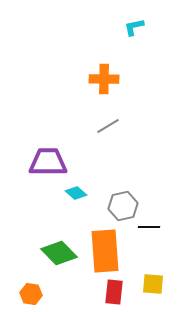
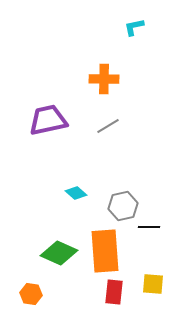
purple trapezoid: moved 42 px up; rotated 12 degrees counterclockwise
green diamond: rotated 21 degrees counterclockwise
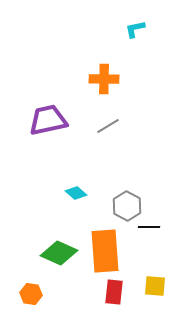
cyan L-shape: moved 1 px right, 2 px down
gray hexagon: moved 4 px right; rotated 20 degrees counterclockwise
yellow square: moved 2 px right, 2 px down
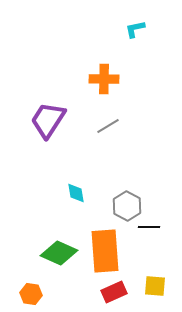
purple trapezoid: rotated 45 degrees counterclockwise
cyan diamond: rotated 40 degrees clockwise
red rectangle: rotated 60 degrees clockwise
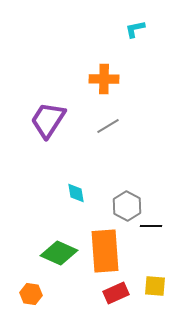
black line: moved 2 px right, 1 px up
red rectangle: moved 2 px right, 1 px down
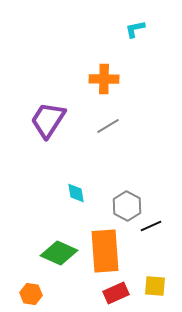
black line: rotated 25 degrees counterclockwise
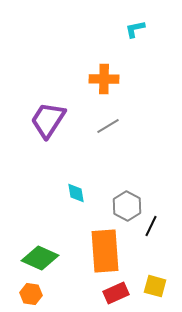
black line: rotated 40 degrees counterclockwise
green diamond: moved 19 px left, 5 px down
yellow square: rotated 10 degrees clockwise
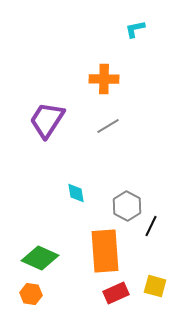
purple trapezoid: moved 1 px left
